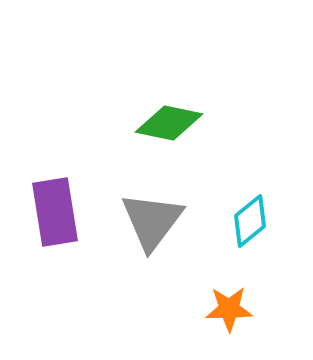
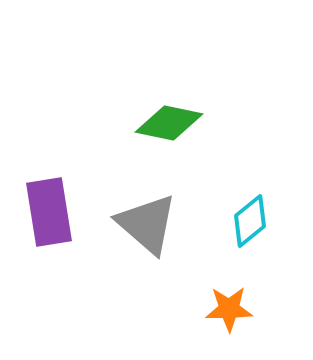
purple rectangle: moved 6 px left
gray triangle: moved 5 px left, 3 px down; rotated 26 degrees counterclockwise
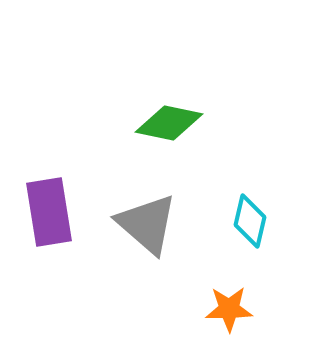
cyan diamond: rotated 38 degrees counterclockwise
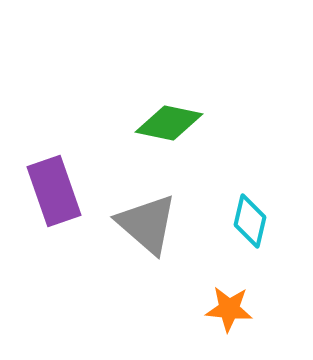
purple rectangle: moved 5 px right, 21 px up; rotated 10 degrees counterclockwise
orange star: rotated 6 degrees clockwise
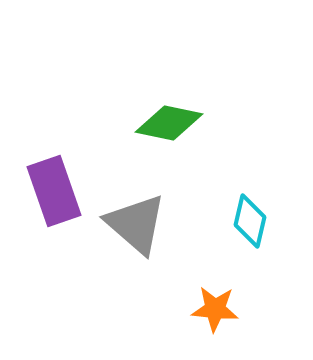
gray triangle: moved 11 px left
orange star: moved 14 px left
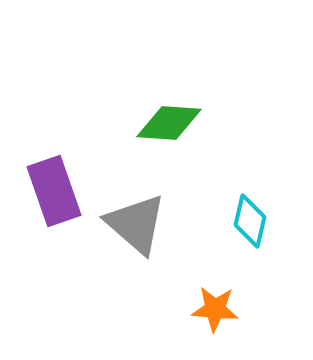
green diamond: rotated 8 degrees counterclockwise
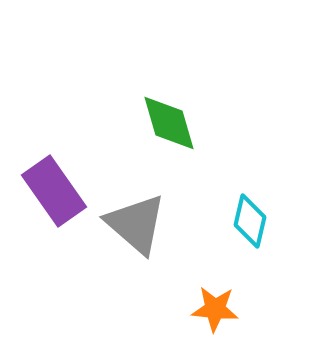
green diamond: rotated 70 degrees clockwise
purple rectangle: rotated 16 degrees counterclockwise
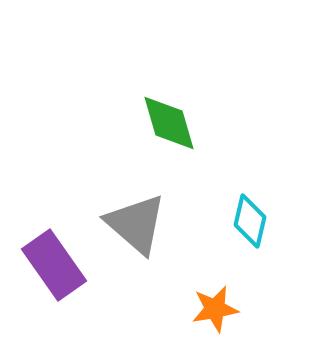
purple rectangle: moved 74 px down
orange star: rotated 15 degrees counterclockwise
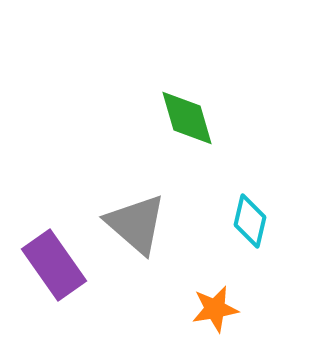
green diamond: moved 18 px right, 5 px up
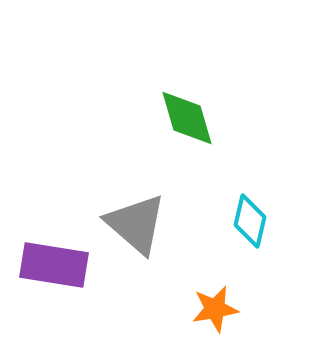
purple rectangle: rotated 46 degrees counterclockwise
